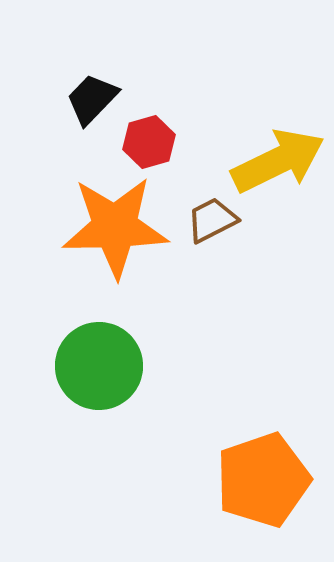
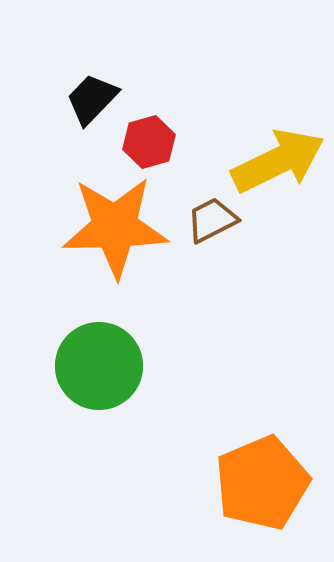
orange pentagon: moved 1 px left, 3 px down; rotated 4 degrees counterclockwise
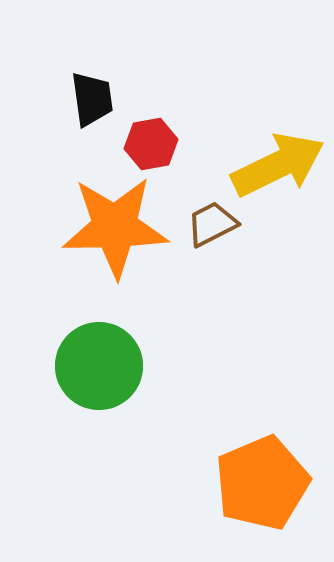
black trapezoid: rotated 128 degrees clockwise
red hexagon: moved 2 px right, 2 px down; rotated 6 degrees clockwise
yellow arrow: moved 4 px down
brown trapezoid: moved 4 px down
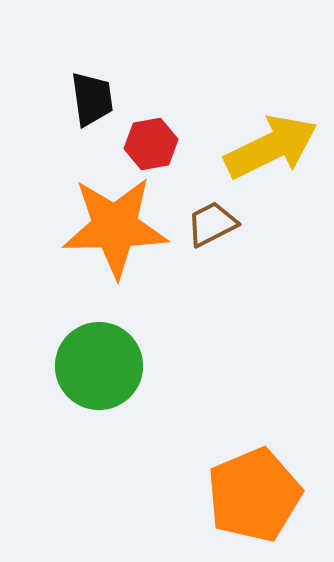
yellow arrow: moved 7 px left, 18 px up
orange pentagon: moved 8 px left, 12 px down
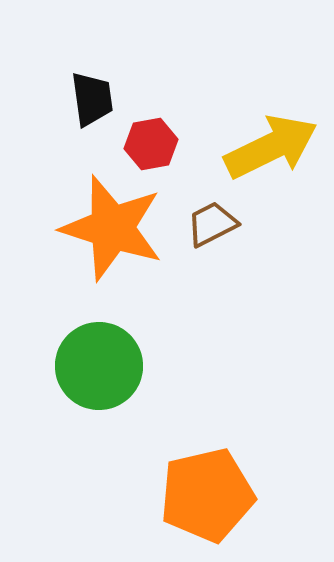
orange star: moved 3 px left, 1 px down; rotated 19 degrees clockwise
orange pentagon: moved 47 px left; rotated 10 degrees clockwise
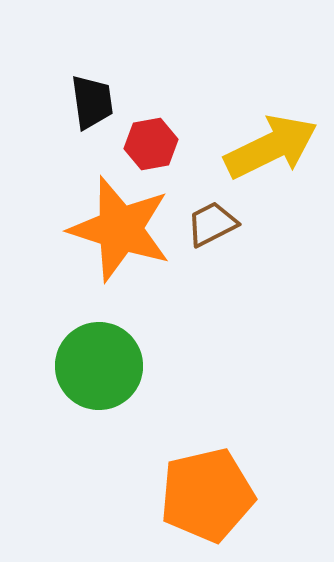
black trapezoid: moved 3 px down
orange star: moved 8 px right, 1 px down
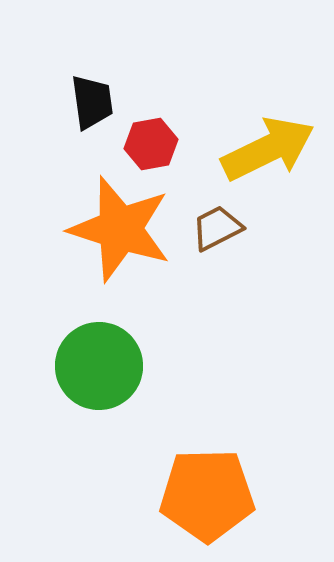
yellow arrow: moved 3 px left, 2 px down
brown trapezoid: moved 5 px right, 4 px down
orange pentagon: rotated 12 degrees clockwise
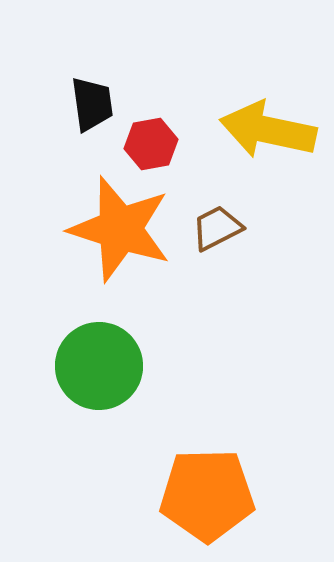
black trapezoid: moved 2 px down
yellow arrow: moved 19 px up; rotated 142 degrees counterclockwise
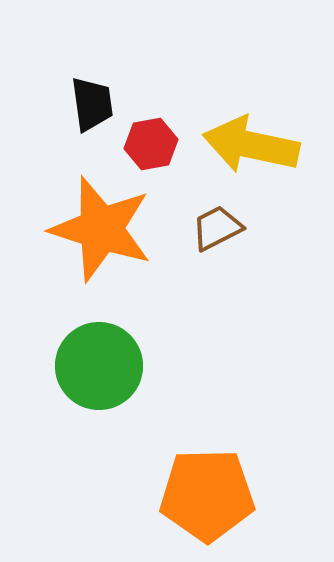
yellow arrow: moved 17 px left, 15 px down
orange star: moved 19 px left
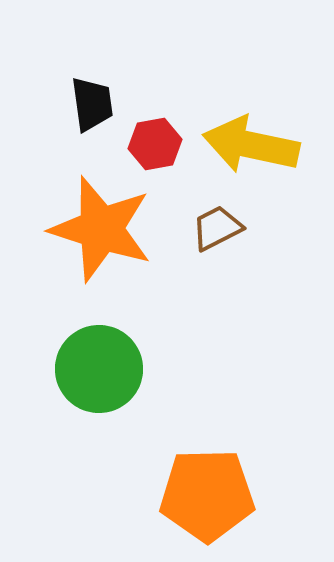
red hexagon: moved 4 px right
green circle: moved 3 px down
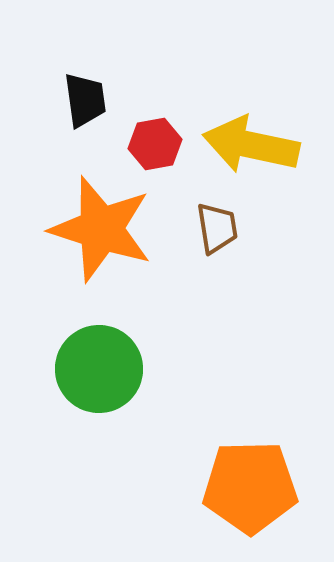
black trapezoid: moved 7 px left, 4 px up
brown trapezoid: rotated 108 degrees clockwise
orange pentagon: moved 43 px right, 8 px up
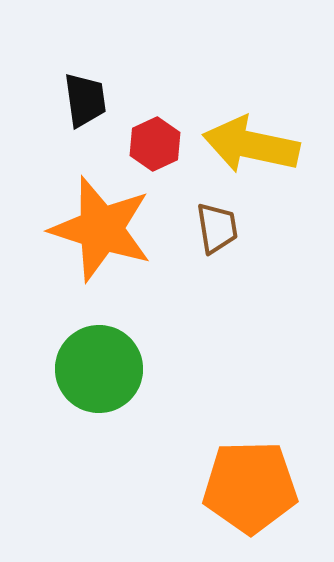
red hexagon: rotated 15 degrees counterclockwise
